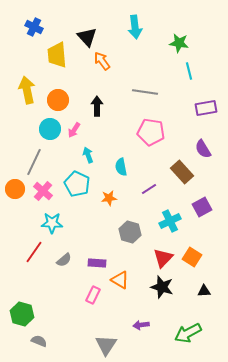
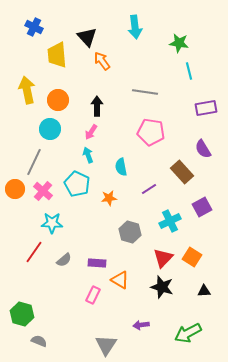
pink arrow at (74, 130): moved 17 px right, 2 px down
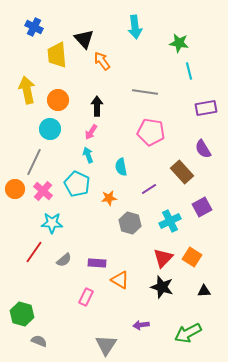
black triangle at (87, 37): moved 3 px left, 2 px down
gray hexagon at (130, 232): moved 9 px up
pink rectangle at (93, 295): moved 7 px left, 2 px down
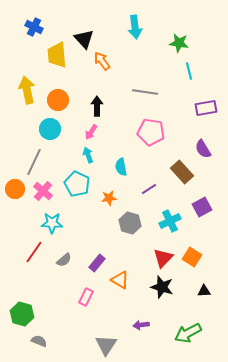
purple rectangle at (97, 263): rotated 54 degrees counterclockwise
